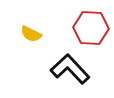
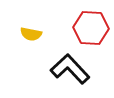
yellow semicircle: rotated 15 degrees counterclockwise
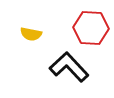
black L-shape: moved 1 px left, 2 px up
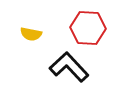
red hexagon: moved 3 px left
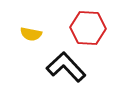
black L-shape: moved 3 px left
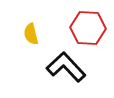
yellow semicircle: rotated 65 degrees clockwise
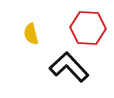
black L-shape: moved 3 px right
